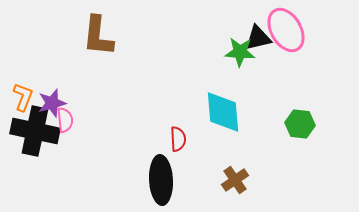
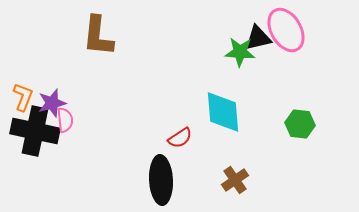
red semicircle: moved 2 px right, 1 px up; rotated 60 degrees clockwise
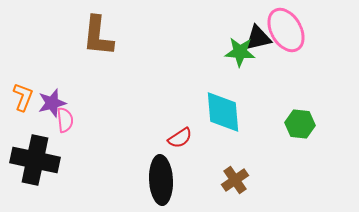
black cross: moved 29 px down
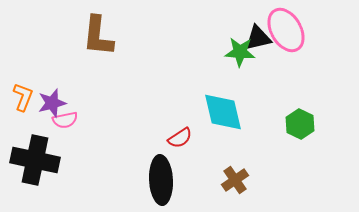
cyan diamond: rotated 9 degrees counterclockwise
pink semicircle: rotated 85 degrees clockwise
green hexagon: rotated 20 degrees clockwise
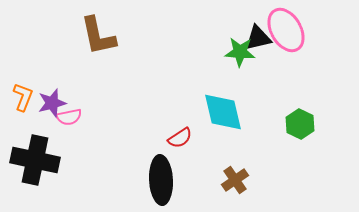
brown L-shape: rotated 18 degrees counterclockwise
pink semicircle: moved 4 px right, 3 px up
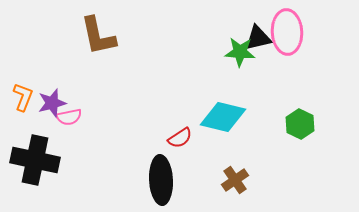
pink ellipse: moved 1 px right, 2 px down; rotated 27 degrees clockwise
cyan diamond: moved 5 px down; rotated 63 degrees counterclockwise
